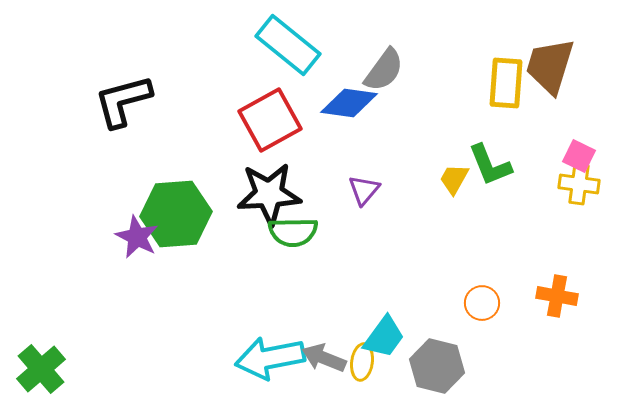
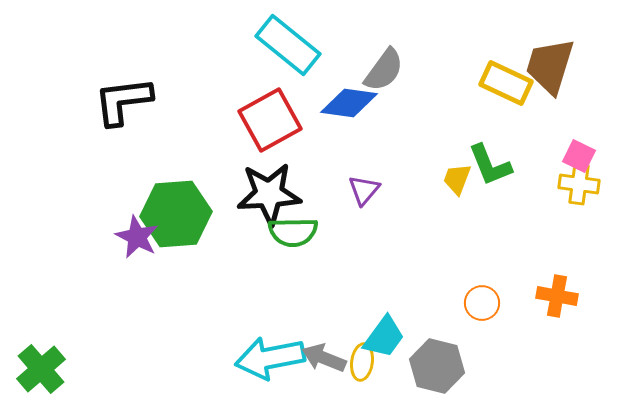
yellow rectangle: rotated 69 degrees counterclockwise
black L-shape: rotated 8 degrees clockwise
yellow trapezoid: moved 3 px right; rotated 8 degrees counterclockwise
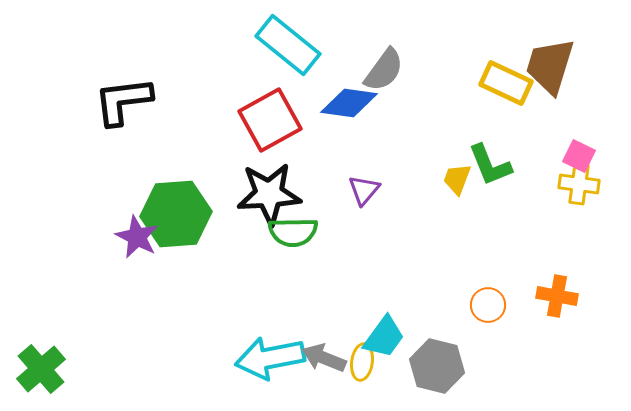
orange circle: moved 6 px right, 2 px down
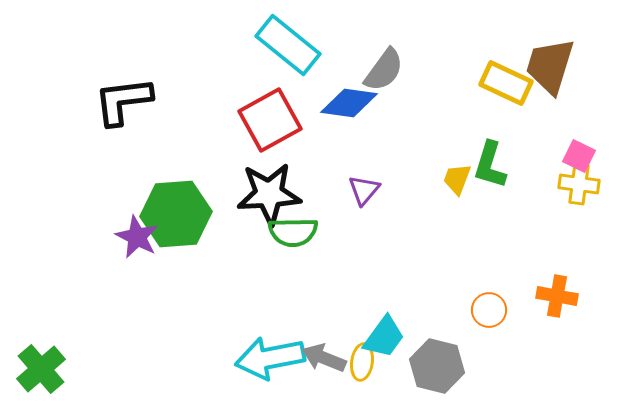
green L-shape: rotated 39 degrees clockwise
orange circle: moved 1 px right, 5 px down
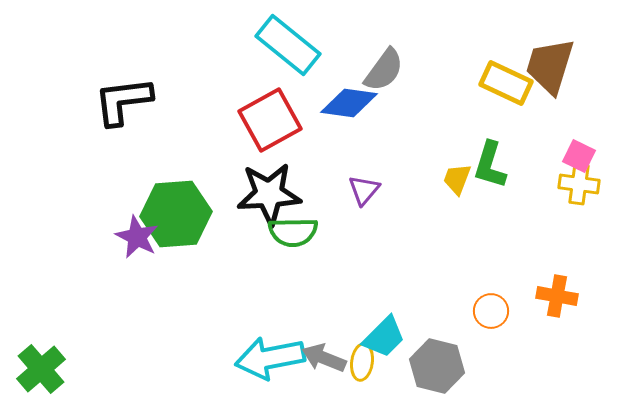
orange circle: moved 2 px right, 1 px down
cyan trapezoid: rotated 9 degrees clockwise
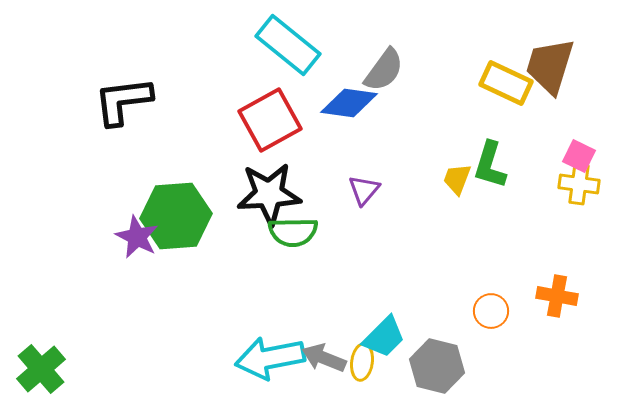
green hexagon: moved 2 px down
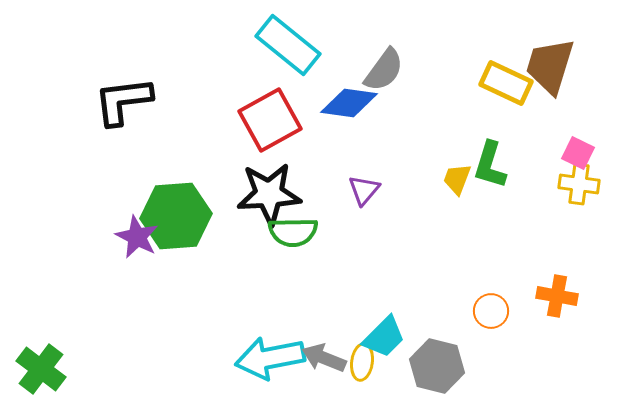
pink square: moved 1 px left, 3 px up
green cross: rotated 12 degrees counterclockwise
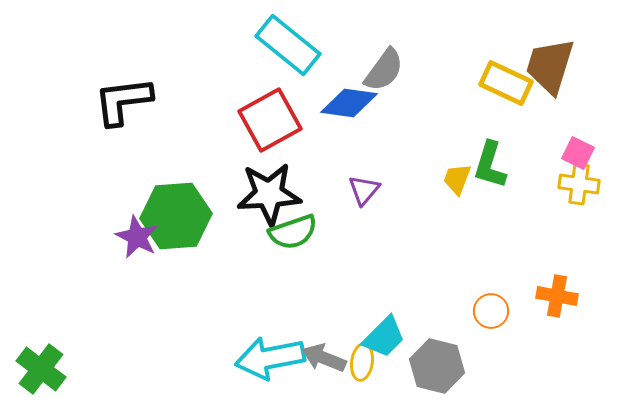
green semicircle: rotated 18 degrees counterclockwise
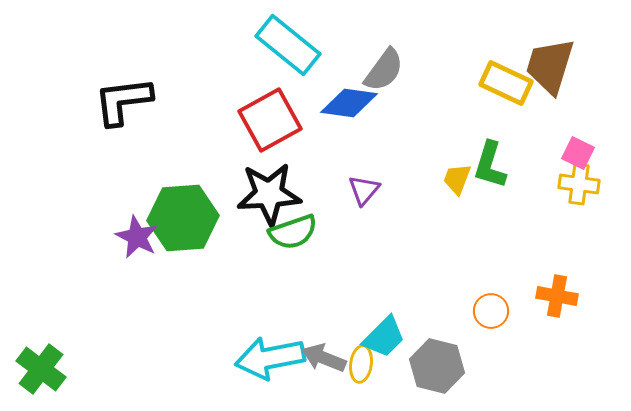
green hexagon: moved 7 px right, 2 px down
yellow ellipse: moved 1 px left, 2 px down
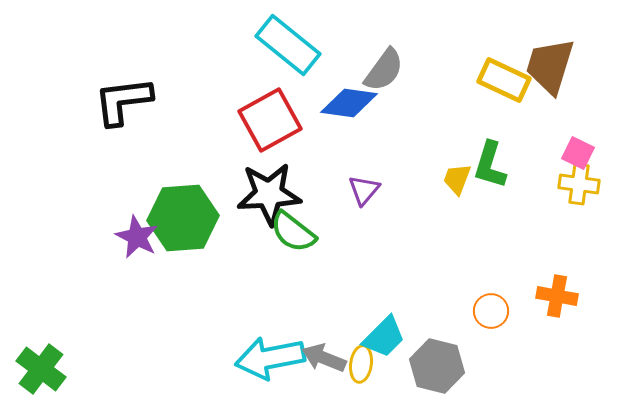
yellow rectangle: moved 2 px left, 3 px up
green semicircle: rotated 57 degrees clockwise
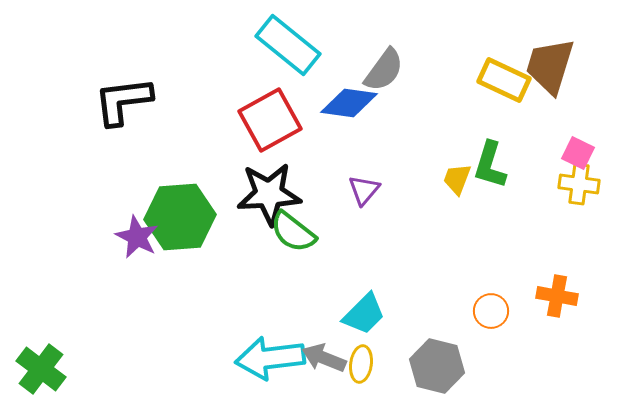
green hexagon: moved 3 px left, 1 px up
cyan trapezoid: moved 20 px left, 23 px up
cyan arrow: rotated 4 degrees clockwise
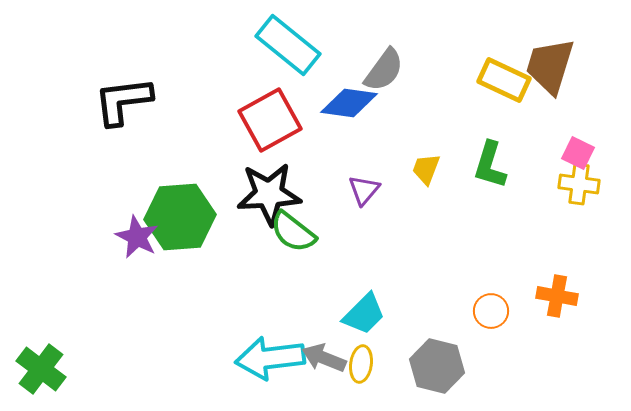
yellow trapezoid: moved 31 px left, 10 px up
